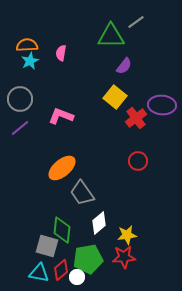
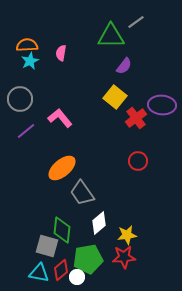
pink L-shape: moved 1 px left, 2 px down; rotated 30 degrees clockwise
purple line: moved 6 px right, 3 px down
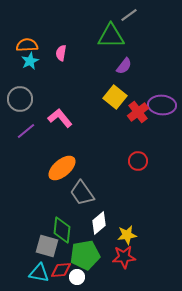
gray line: moved 7 px left, 7 px up
red cross: moved 2 px right, 6 px up
green pentagon: moved 3 px left, 4 px up
red diamond: rotated 35 degrees clockwise
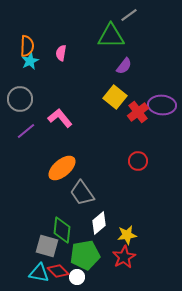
orange semicircle: moved 1 px down; rotated 95 degrees clockwise
red star: rotated 25 degrees counterclockwise
red diamond: moved 3 px left, 1 px down; rotated 50 degrees clockwise
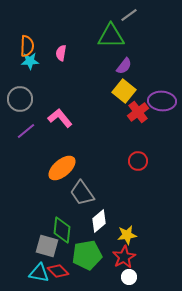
cyan star: rotated 24 degrees clockwise
yellow square: moved 9 px right, 6 px up
purple ellipse: moved 4 px up
white diamond: moved 2 px up
green pentagon: moved 2 px right
white circle: moved 52 px right
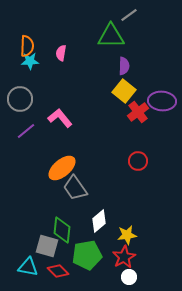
purple semicircle: rotated 36 degrees counterclockwise
gray trapezoid: moved 7 px left, 5 px up
cyan triangle: moved 11 px left, 6 px up
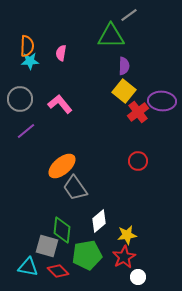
pink L-shape: moved 14 px up
orange ellipse: moved 2 px up
white circle: moved 9 px right
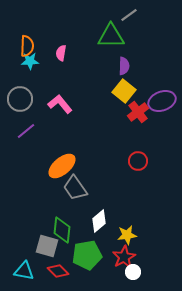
purple ellipse: rotated 24 degrees counterclockwise
cyan triangle: moved 4 px left, 4 px down
white circle: moved 5 px left, 5 px up
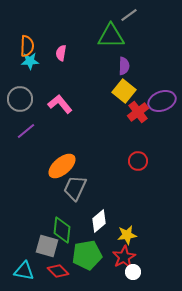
gray trapezoid: rotated 60 degrees clockwise
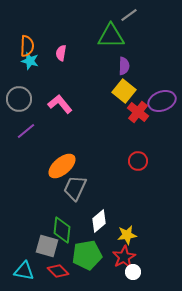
cyan star: rotated 18 degrees clockwise
gray circle: moved 1 px left
red cross: rotated 15 degrees counterclockwise
